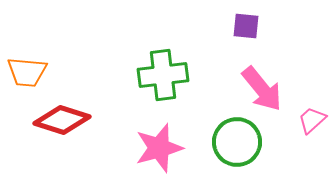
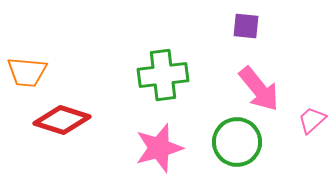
pink arrow: moved 3 px left
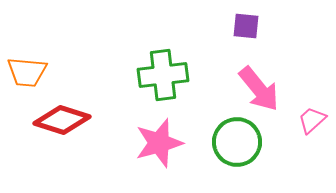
pink star: moved 5 px up
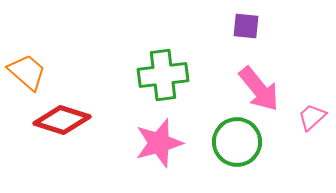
orange trapezoid: rotated 144 degrees counterclockwise
pink trapezoid: moved 3 px up
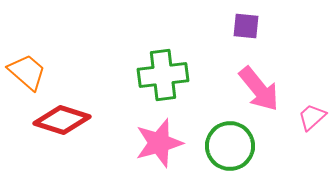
green circle: moved 7 px left, 4 px down
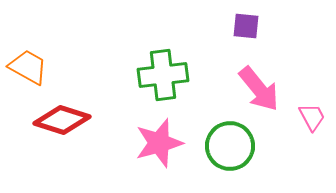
orange trapezoid: moved 1 px right, 5 px up; rotated 12 degrees counterclockwise
pink trapezoid: rotated 104 degrees clockwise
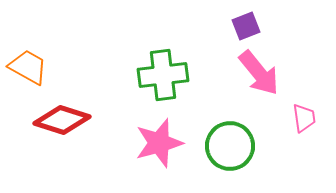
purple square: rotated 28 degrees counterclockwise
pink arrow: moved 16 px up
pink trapezoid: moved 8 px left, 1 px down; rotated 20 degrees clockwise
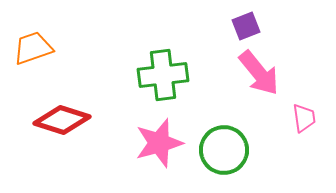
orange trapezoid: moved 5 px right, 19 px up; rotated 48 degrees counterclockwise
green circle: moved 6 px left, 4 px down
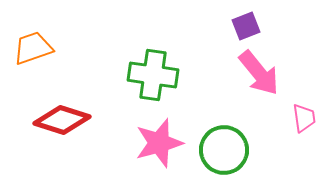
green cross: moved 10 px left; rotated 15 degrees clockwise
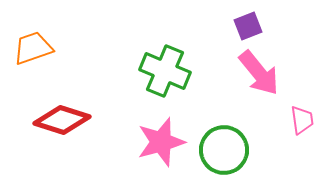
purple square: moved 2 px right
green cross: moved 12 px right, 4 px up; rotated 15 degrees clockwise
pink trapezoid: moved 2 px left, 2 px down
pink star: moved 2 px right, 1 px up
